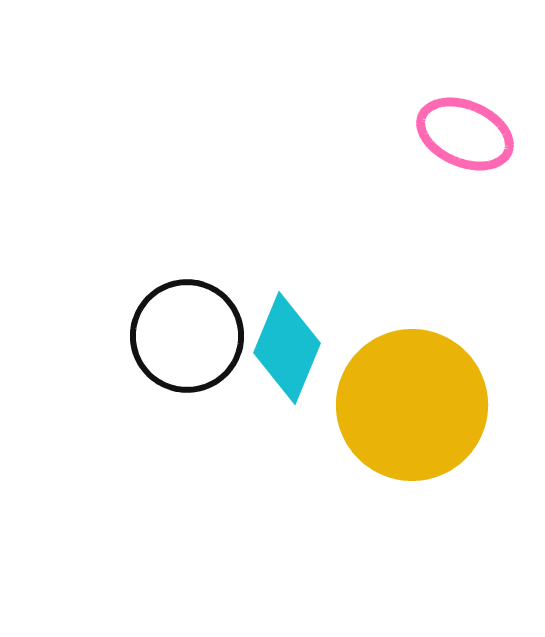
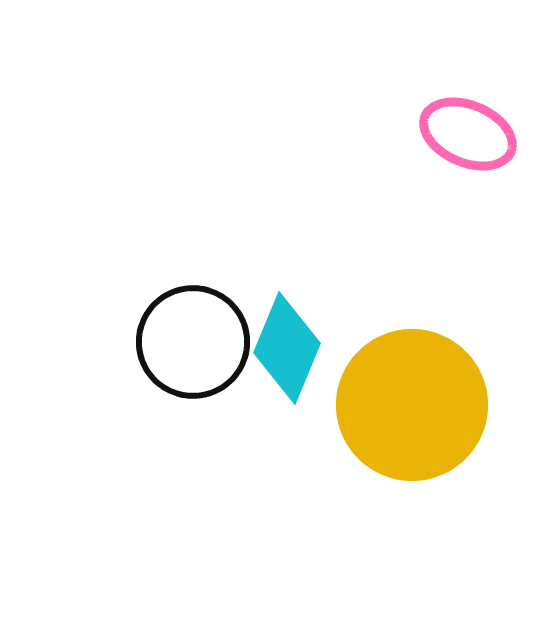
pink ellipse: moved 3 px right
black circle: moved 6 px right, 6 px down
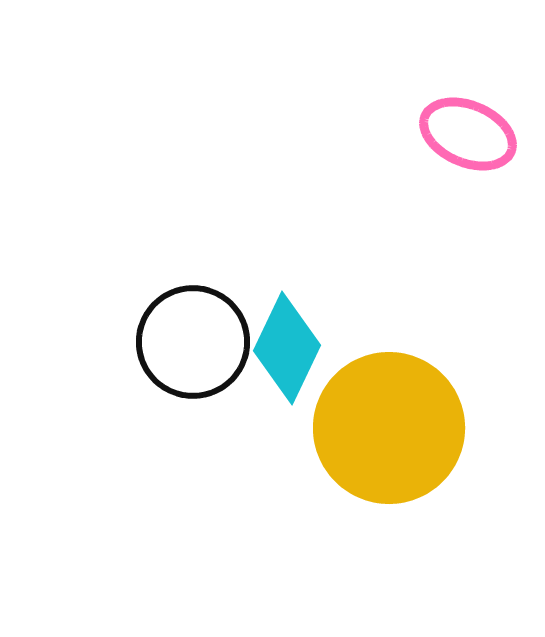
cyan diamond: rotated 3 degrees clockwise
yellow circle: moved 23 px left, 23 px down
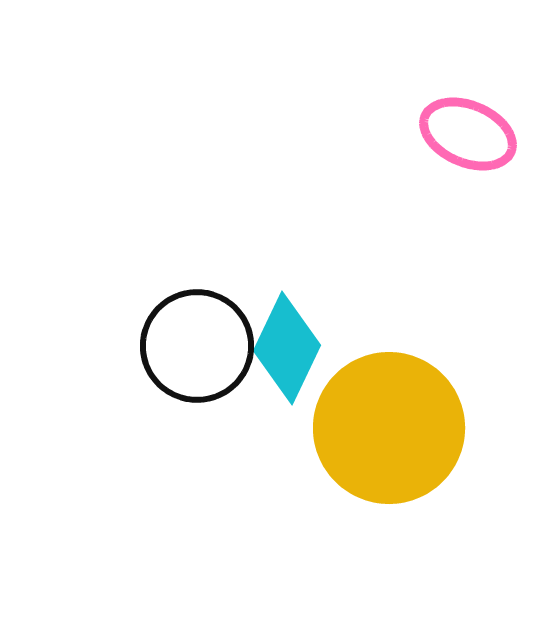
black circle: moved 4 px right, 4 px down
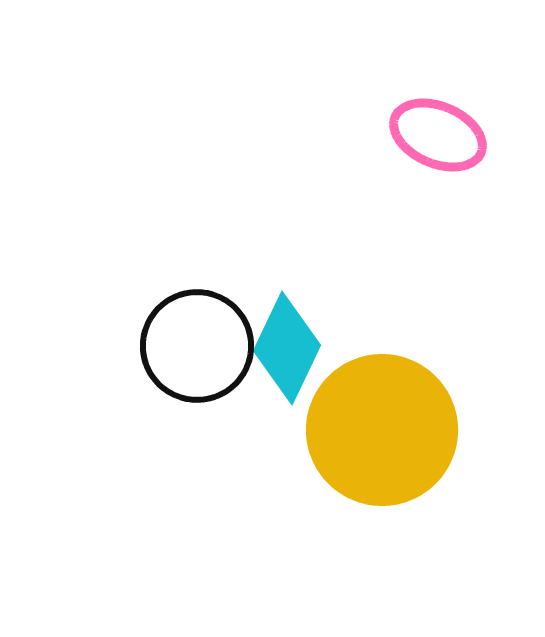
pink ellipse: moved 30 px left, 1 px down
yellow circle: moved 7 px left, 2 px down
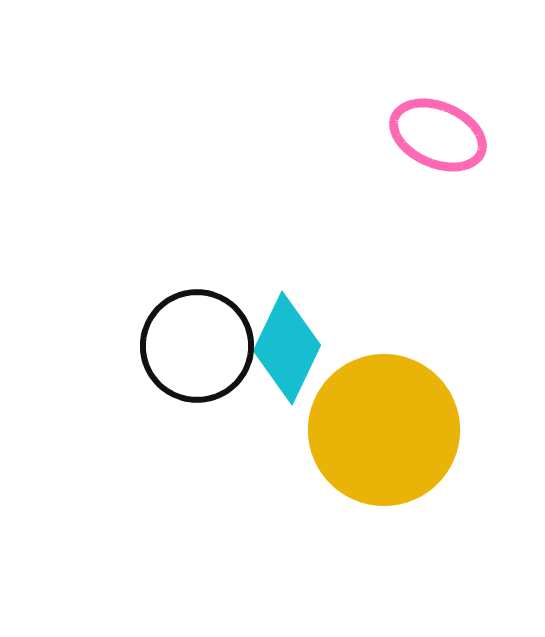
yellow circle: moved 2 px right
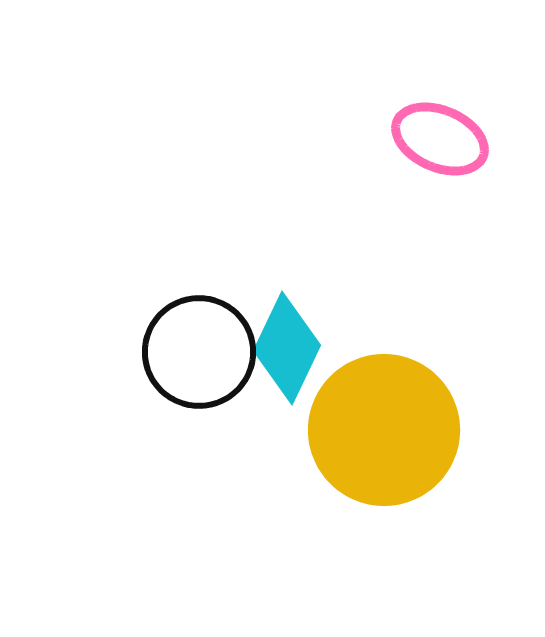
pink ellipse: moved 2 px right, 4 px down
black circle: moved 2 px right, 6 px down
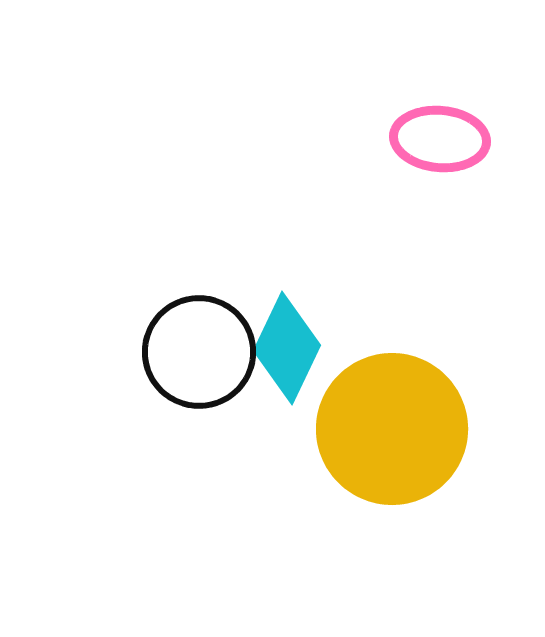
pink ellipse: rotated 18 degrees counterclockwise
yellow circle: moved 8 px right, 1 px up
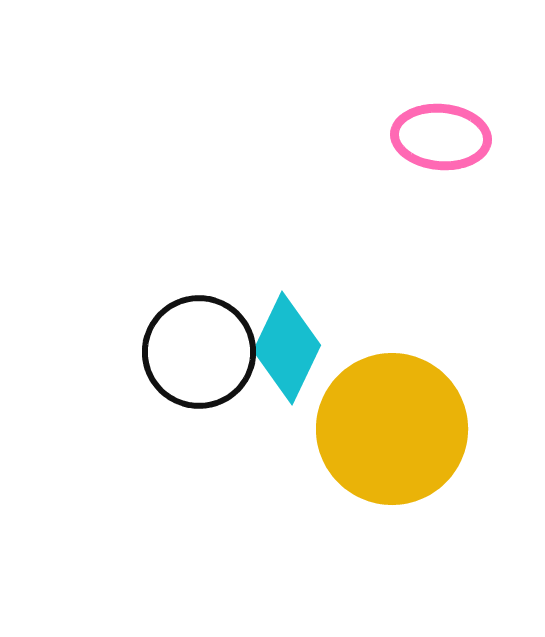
pink ellipse: moved 1 px right, 2 px up
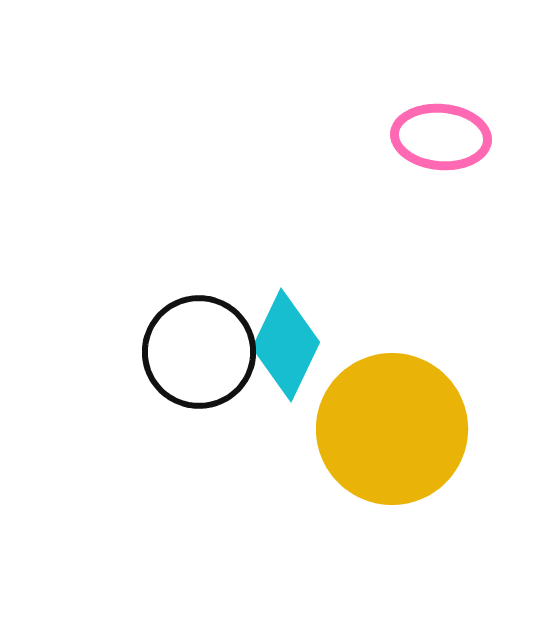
cyan diamond: moved 1 px left, 3 px up
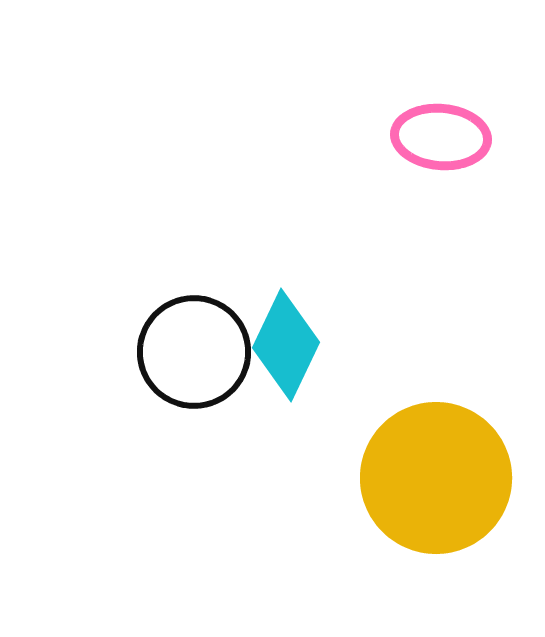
black circle: moved 5 px left
yellow circle: moved 44 px right, 49 px down
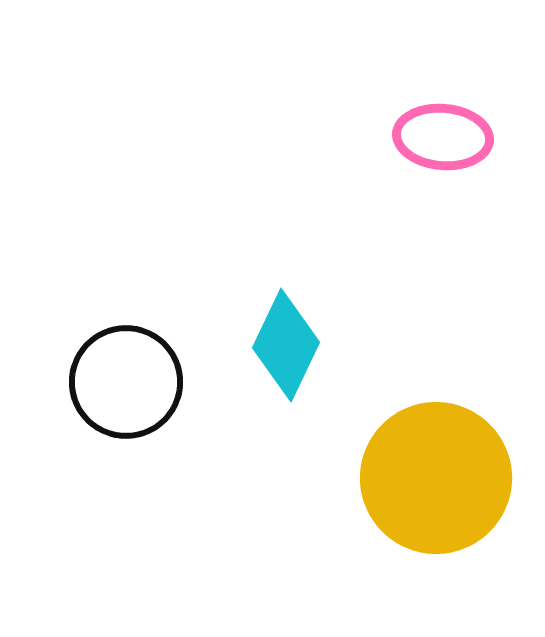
pink ellipse: moved 2 px right
black circle: moved 68 px left, 30 px down
